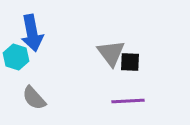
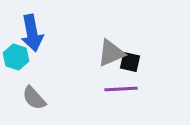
gray triangle: rotated 44 degrees clockwise
black square: rotated 10 degrees clockwise
purple line: moved 7 px left, 12 px up
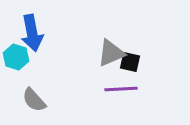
gray semicircle: moved 2 px down
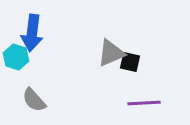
blue arrow: rotated 18 degrees clockwise
purple line: moved 23 px right, 14 px down
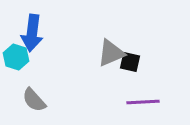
purple line: moved 1 px left, 1 px up
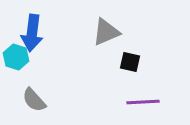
gray triangle: moved 5 px left, 21 px up
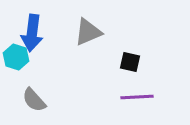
gray triangle: moved 18 px left
purple line: moved 6 px left, 5 px up
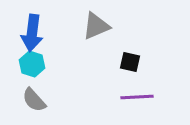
gray triangle: moved 8 px right, 6 px up
cyan hexagon: moved 16 px right, 7 px down
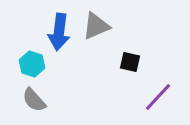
blue arrow: moved 27 px right, 1 px up
purple line: moved 21 px right; rotated 44 degrees counterclockwise
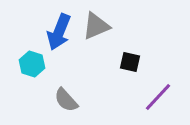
blue arrow: rotated 15 degrees clockwise
gray semicircle: moved 32 px right
